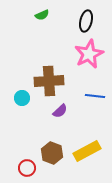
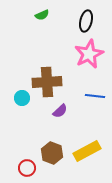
brown cross: moved 2 px left, 1 px down
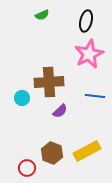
brown cross: moved 2 px right
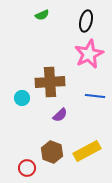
brown cross: moved 1 px right
purple semicircle: moved 4 px down
brown hexagon: moved 1 px up
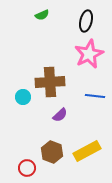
cyan circle: moved 1 px right, 1 px up
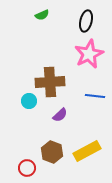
cyan circle: moved 6 px right, 4 px down
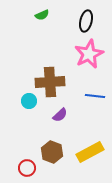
yellow rectangle: moved 3 px right, 1 px down
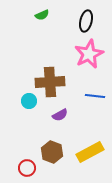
purple semicircle: rotated 14 degrees clockwise
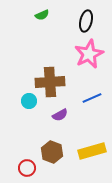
blue line: moved 3 px left, 2 px down; rotated 30 degrees counterclockwise
yellow rectangle: moved 2 px right, 1 px up; rotated 12 degrees clockwise
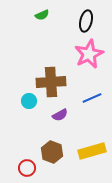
brown cross: moved 1 px right
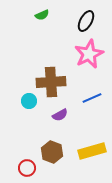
black ellipse: rotated 15 degrees clockwise
